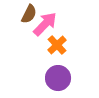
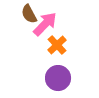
brown semicircle: rotated 126 degrees clockwise
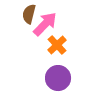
brown semicircle: rotated 42 degrees clockwise
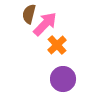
purple circle: moved 5 px right, 1 px down
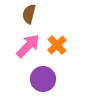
pink arrow: moved 17 px left, 22 px down
purple circle: moved 20 px left
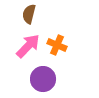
orange cross: rotated 24 degrees counterclockwise
